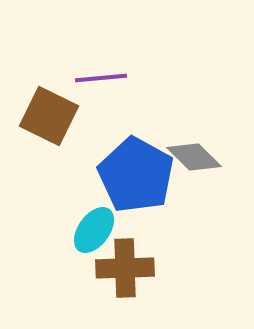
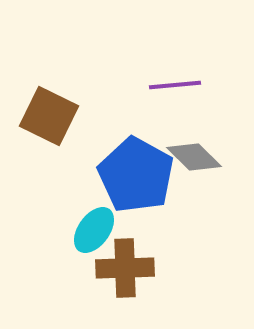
purple line: moved 74 px right, 7 px down
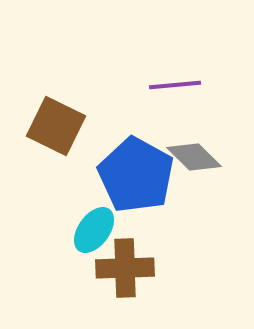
brown square: moved 7 px right, 10 px down
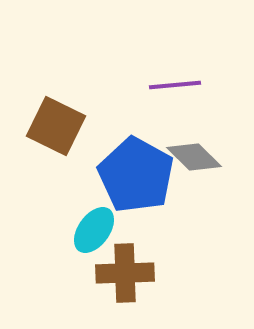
brown cross: moved 5 px down
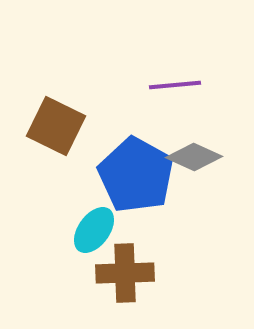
gray diamond: rotated 20 degrees counterclockwise
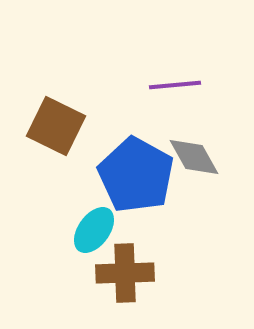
gray diamond: rotated 36 degrees clockwise
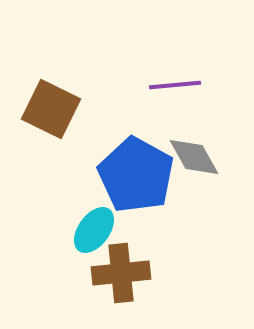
brown square: moved 5 px left, 17 px up
brown cross: moved 4 px left; rotated 4 degrees counterclockwise
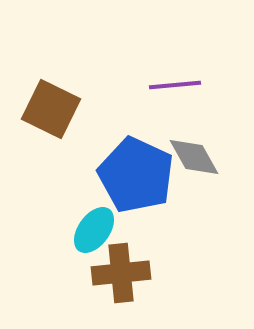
blue pentagon: rotated 4 degrees counterclockwise
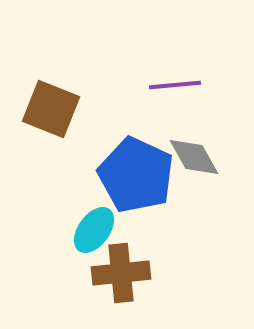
brown square: rotated 4 degrees counterclockwise
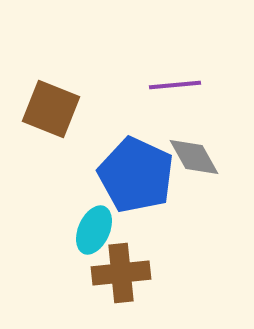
cyan ellipse: rotated 12 degrees counterclockwise
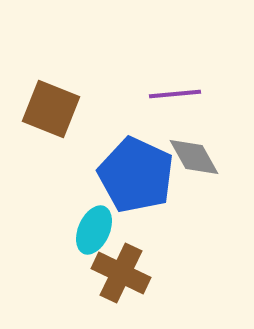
purple line: moved 9 px down
brown cross: rotated 32 degrees clockwise
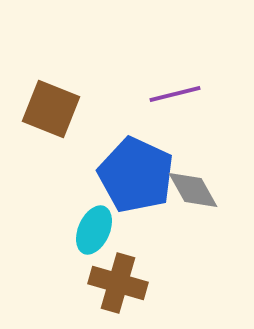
purple line: rotated 9 degrees counterclockwise
gray diamond: moved 1 px left, 33 px down
brown cross: moved 3 px left, 10 px down; rotated 10 degrees counterclockwise
